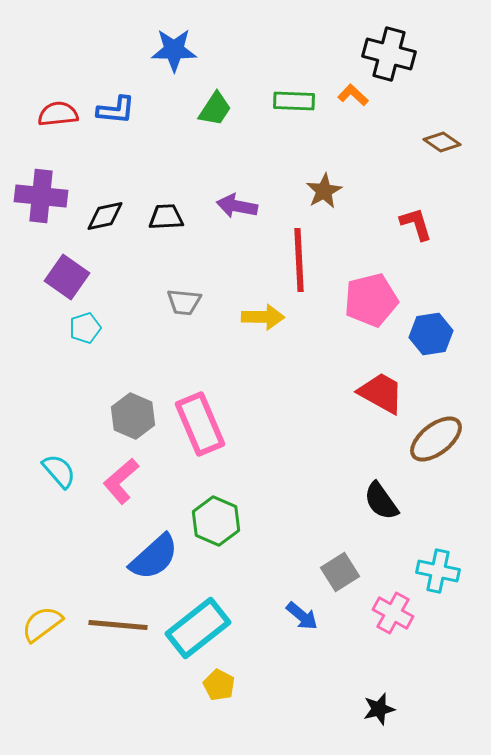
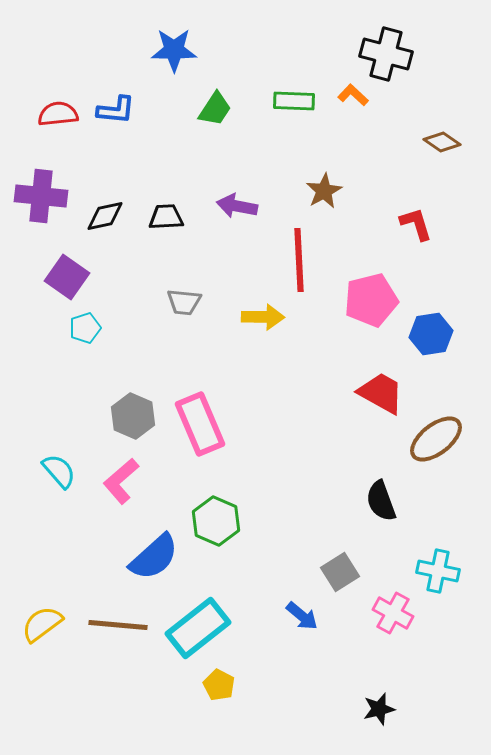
black cross: moved 3 px left
black semicircle: rotated 15 degrees clockwise
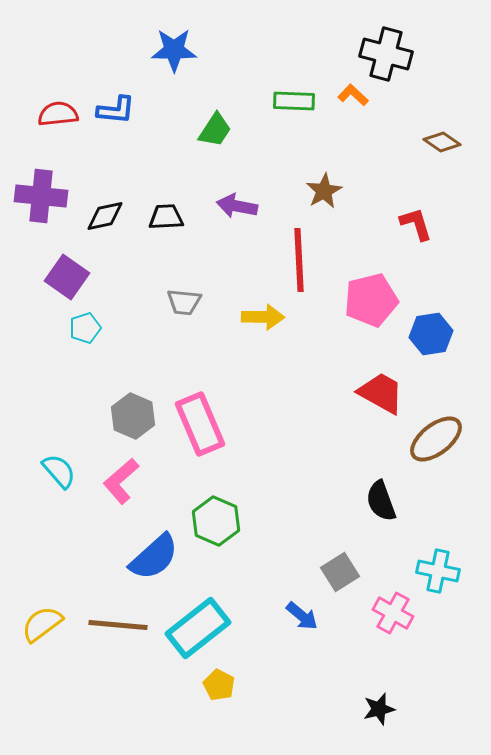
green trapezoid: moved 21 px down
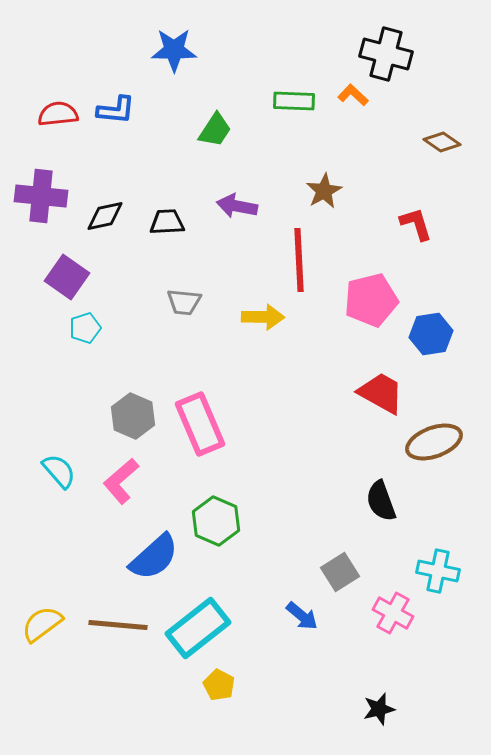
black trapezoid: moved 1 px right, 5 px down
brown ellipse: moved 2 px left, 3 px down; rotated 18 degrees clockwise
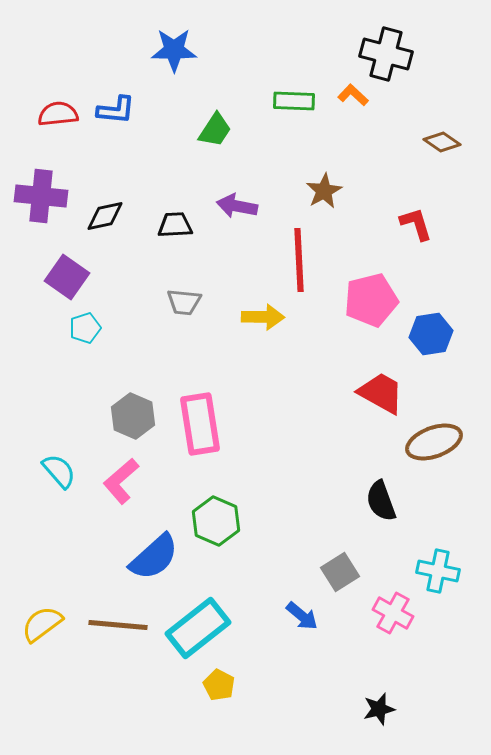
black trapezoid: moved 8 px right, 3 px down
pink rectangle: rotated 14 degrees clockwise
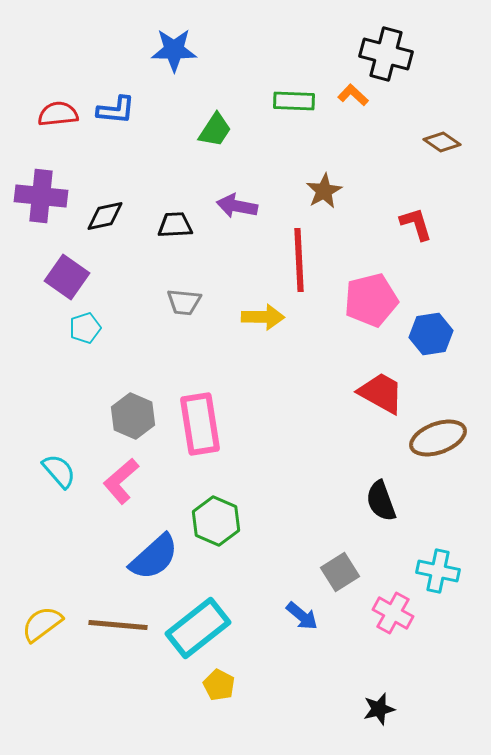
brown ellipse: moved 4 px right, 4 px up
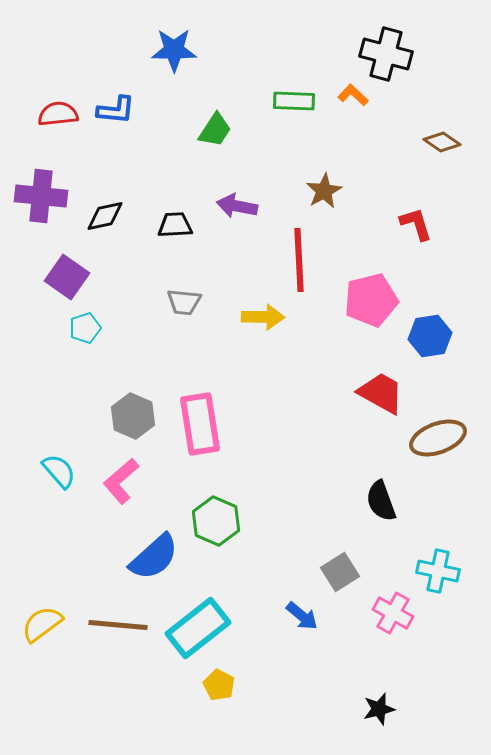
blue hexagon: moved 1 px left, 2 px down
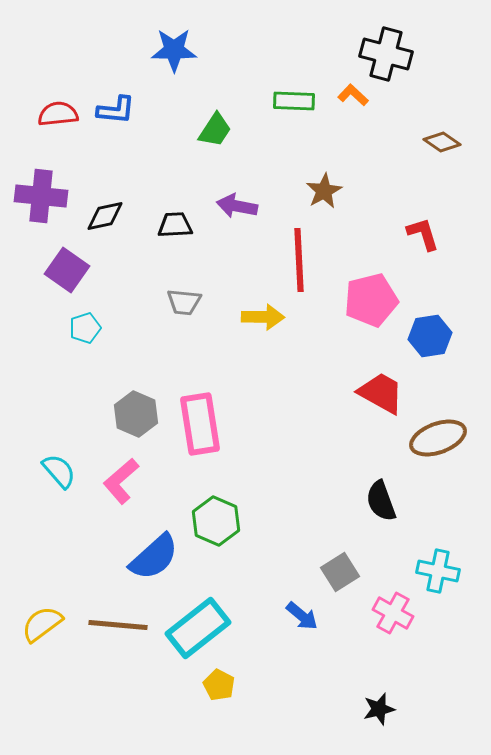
red L-shape: moved 7 px right, 10 px down
purple square: moved 7 px up
gray hexagon: moved 3 px right, 2 px up
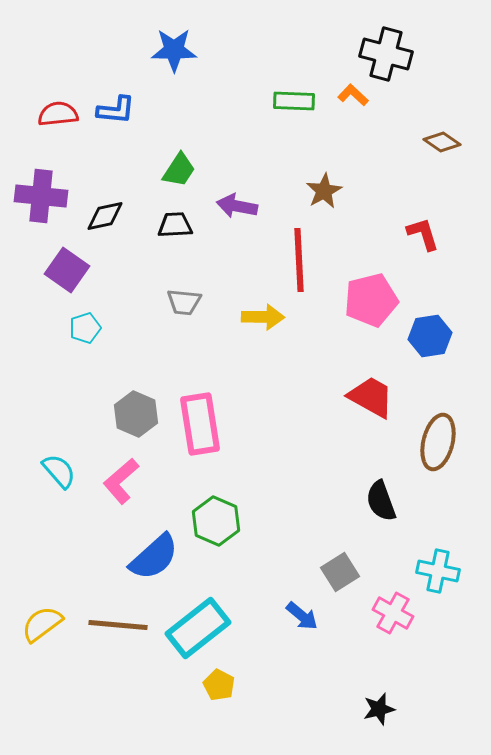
green trapezoid: moved 36 px left, 40 px down
red trapezoid: moved 10 px left, 4 px down
brown ellipse: moved 4 px down; rotated 56 degrees counterclockwise
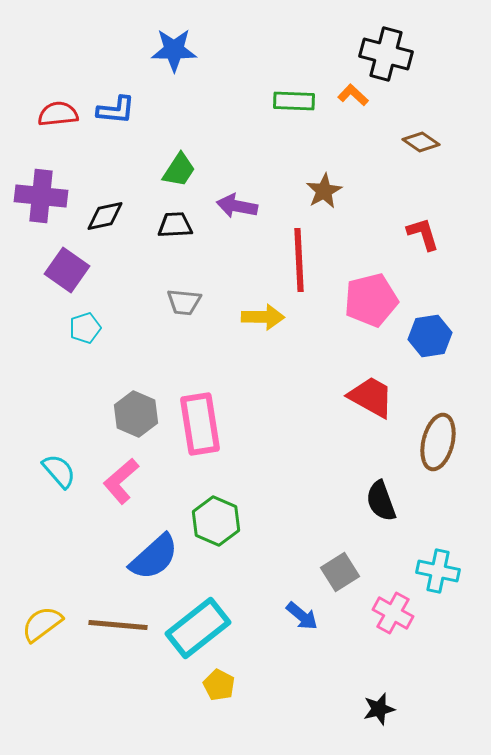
brown diamond: moved 21 px left
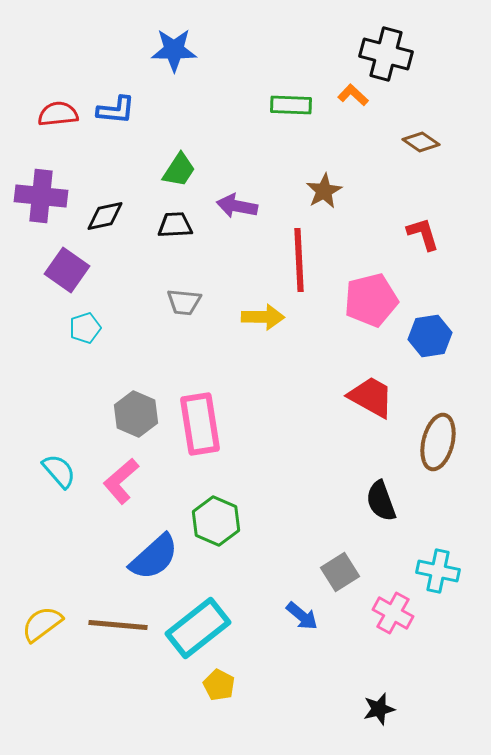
green rectangle: moved 3 px left, 4 px down
